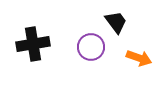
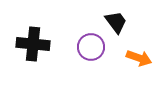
black cross: rotated 16 degrees clockwise
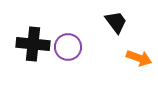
purple circle: moved 23 px left
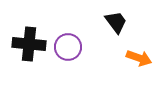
black cross: moved 4 px left
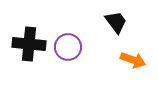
orange arrow: moved 6 px left, 2 px down
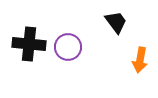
orange arrow: moved 7 px right; rotated 80 degrees clockwise
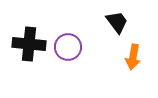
black trapezoid: moved 1 px right
orange arrow: moved 7 px left, 3 px up
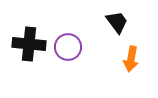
orange arrow: moved 2 px left, 2 px down
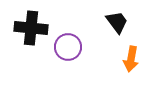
black cross: moved 2 px right, 16 px up
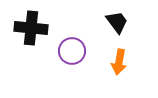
purple circle: moved 4 px right, 4 px down
orange arrow: moved 12 px left, 3 px down
